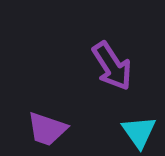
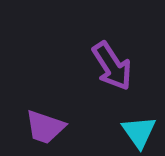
purple trapezoid: moved 2 px left, 2 px up
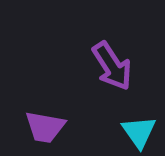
purple trapezoid: rotated 9 degrees counterclockwise
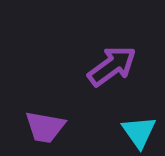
purple arrow: rotated 93 degrees counterclockwise
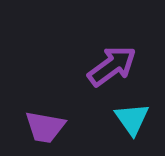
cyan triangle: moved 7 px left, 13 px up
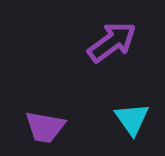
purple arrow: moved 24 px up
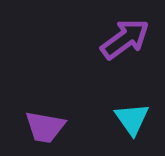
purple arrow: moved 13 px right, 3 px up
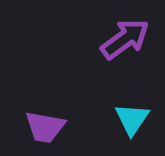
cyan triangle: rotated 9 degrees clockwise
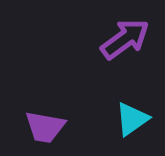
cyan triangle: rotated 21 degrees clockwise
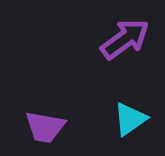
cyan triangle: moved 2 px left
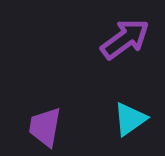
purple trapezoid: rotated 90 degrees clockwise
